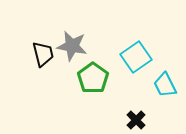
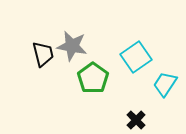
cyan trapezoid: moved 1 px up; rotated 60 degrees clockwise
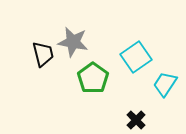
gray star: moved 1 px right, 4 px up
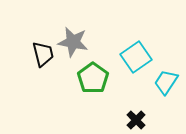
cyan trapezoid: moved 1 px right, 2 px up
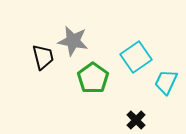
gray star: moved 1 px up
black trapezoid: moved 3 px down
cyan trapezoid: rotated 8 degrees counterclockwise
